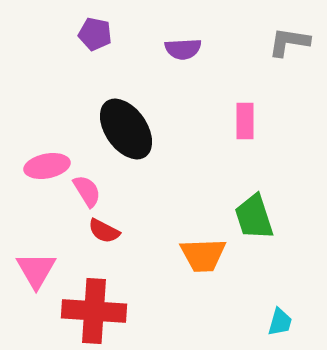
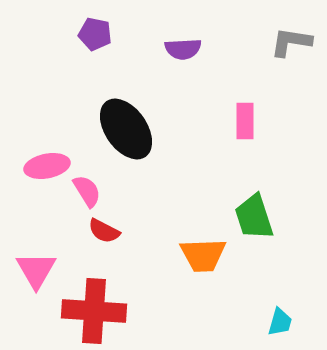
gray L-shape: moved 2 px right
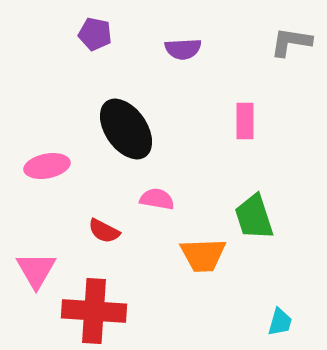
pink semicircle: moved 70 px right, 8 px down; rotated 48 degrees counterclockwise
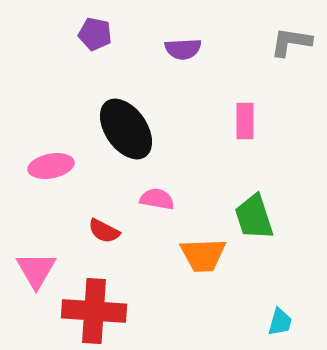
pink ellipse: moved 4 px right
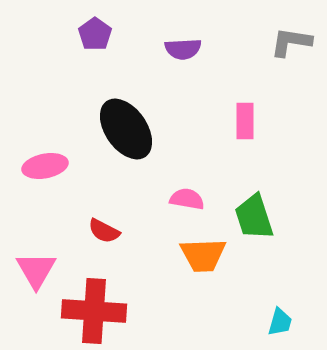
purple pentagon: rotated 24 degrees clockwise
pink ellipse: moved 6 px left
pink semicircle: moved 30 px right
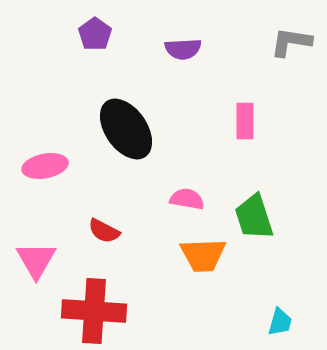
pink triangle: moved 10 px up
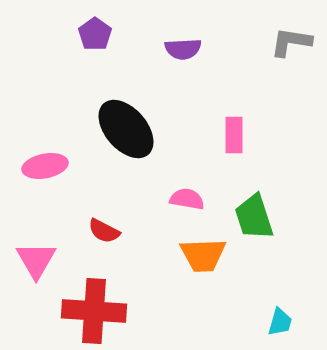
pink rectangle: moved 11 px left, 14 px down
black ellipse: rotated 6 degrees counterclockwise
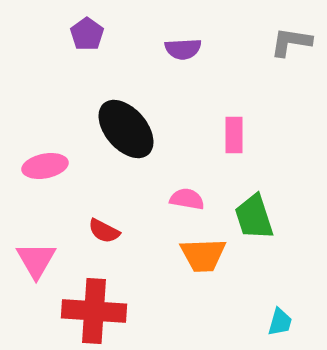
purple pentagon: moved 8 px left
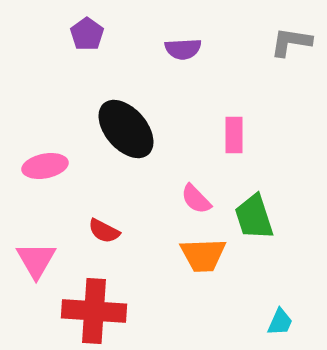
pink semicircle: moved 9 px right; rotated 144 degrees counterclockwise
cyan trapezoid: rotated 8 degrees clockwise
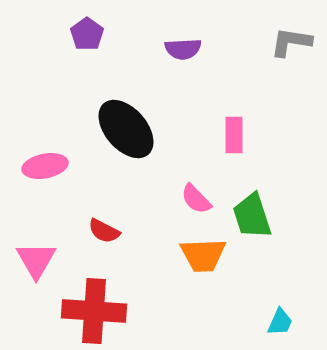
green trapezoid: moved 2 px left, 1 px up
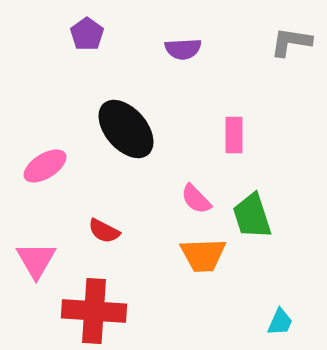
pink ellipse: rotated 21 degrees counterclockwise
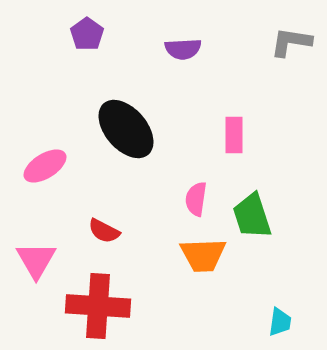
pink semicircle: rotated 52 degrees clockwise
red cross: moved 4 px right, 5 px up
cyan trapezoid: rotated 16 degrees counterclockwise
